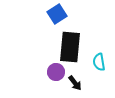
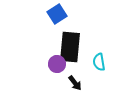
purple circle: moved 1 px right, 8 px up
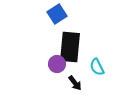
cyan semicircle: moved 2 px left, 5 px down; rotated 18 degrees counterclockwise
